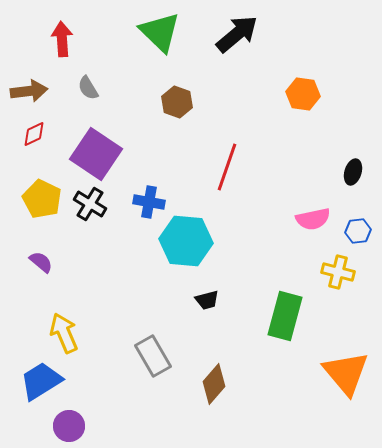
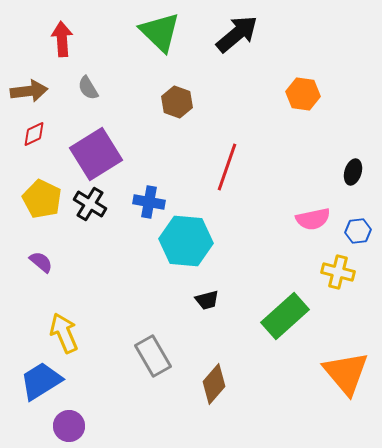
purple square: rotated 24 degrees clockwise
green rectangle: rotated 33 degrees clockwise
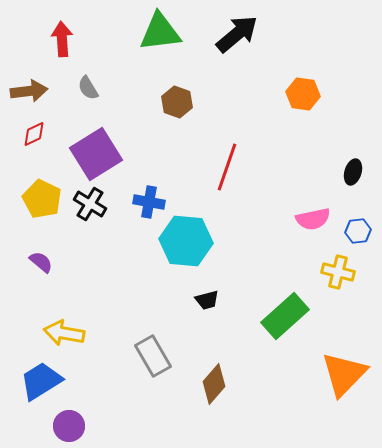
green triangle: rotated 51 degrees counterclockwise
yellow arrow: rotated 57 degrees counterclockwise
orange triangle: moved 2 px left, 1 px down; rotated 24 degrees clockwise
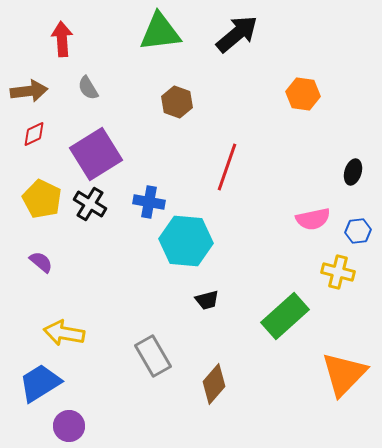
blue trapezoid: moved 1 px left, 2 px down
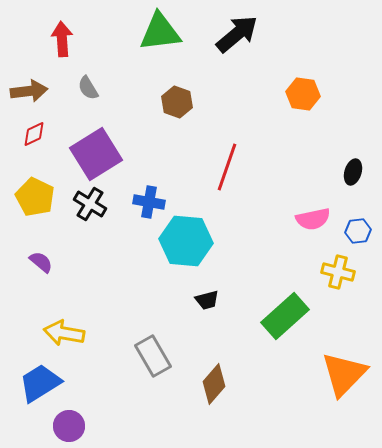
yellow pentagon: moved 7 px left, 2 px up
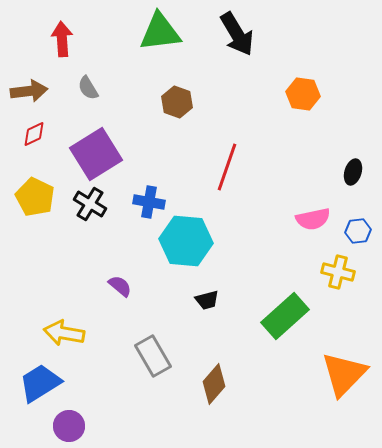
black arrow: rotated 99 degrees clockwise
purple semicircle: moved 79 px right, 24 px down
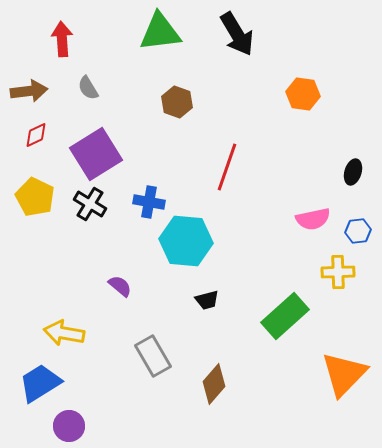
red diamond: moved 2 px right, 1 px down
yellow cross: rotated 16 degrees counterclockwise
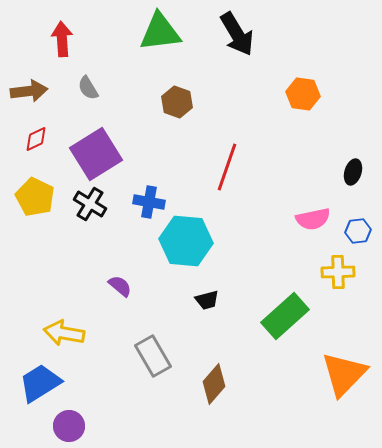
red diamond: moved 4 px down
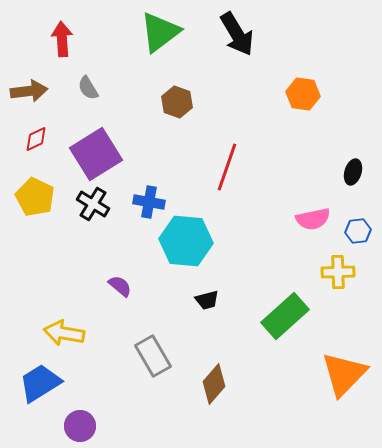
green triangle: rotated 30 degrees counterclockwise
black cross: moved 3 px right
purple circle: moved 11 px right
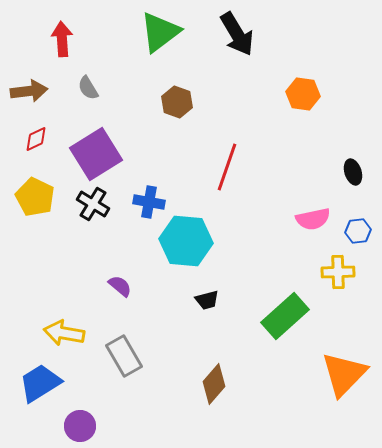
black ellipse: rotated 35 degrees counterclockwise
gray rectangle: moved 29 px left
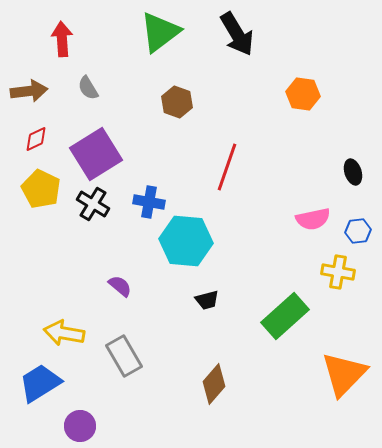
yellow pentagon: moved 6 px right, 8 px up
yellow cross: rotated 12 degrees clockwise
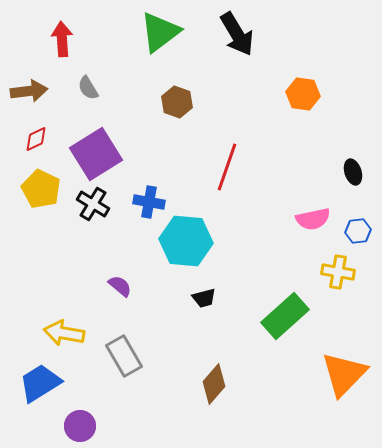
black trapezoid: moved 3 px left, 2 px up
